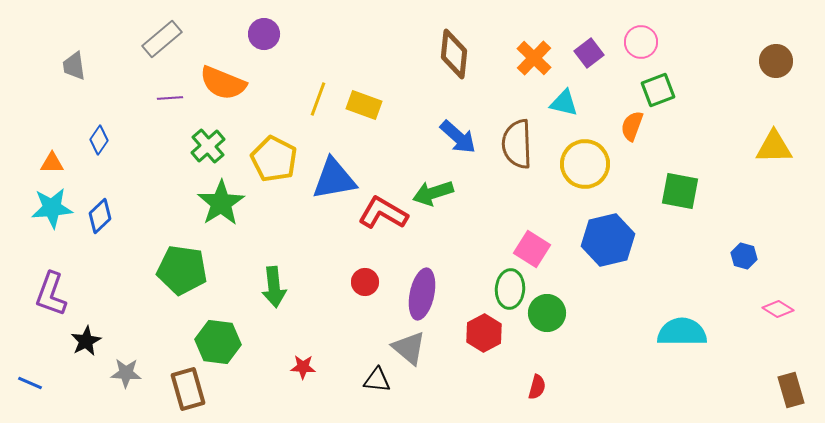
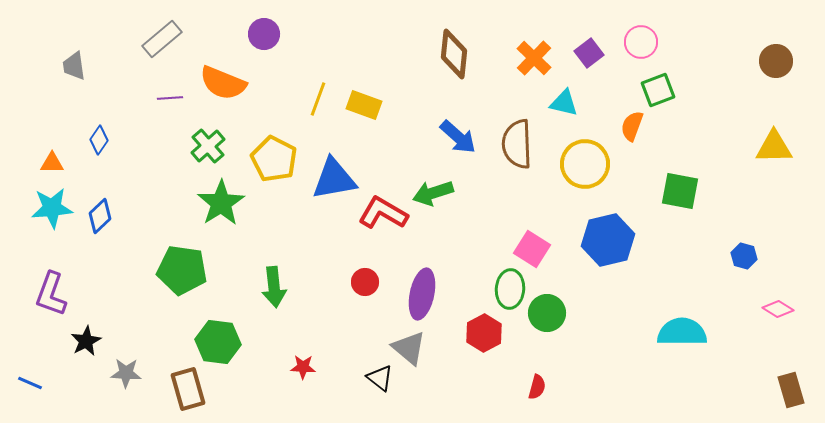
black triangle at (377, 380): moved 3 px right, 2 px up; rotated 32 degrees clockwise
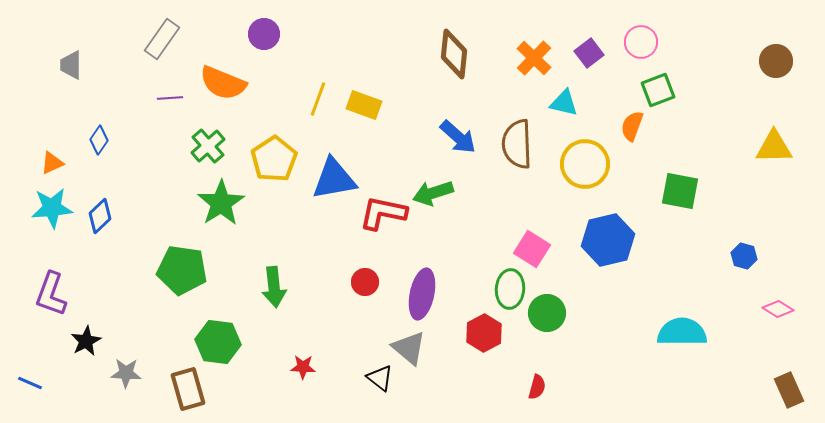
gray rectangle at (162, 39): rotated 15 degrees counterclockwise
gray trapezoid at (74, 66): moved 3 px left, 1 px up; rotated 8 degrees clockwise
yellow pentagon at (274, 159): rotated 12 degrees clockwise
orange triangle at (52, 163): rotated 25 degrees counterclockwise
red L-shape at (383, 213): rotated 18 degrees counterclockwise
brown rectangle at (791, 390): moved 2 px left; rotated 8 degrees counterclockwise
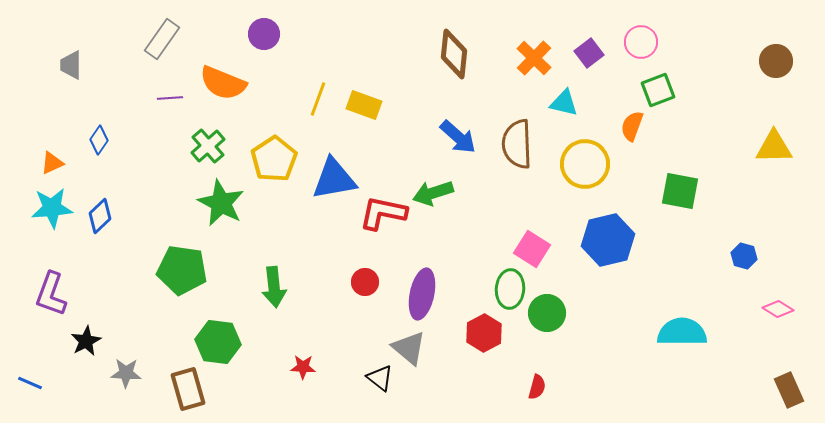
green star at (221, 203): rotated 12 degrees counterclockwise
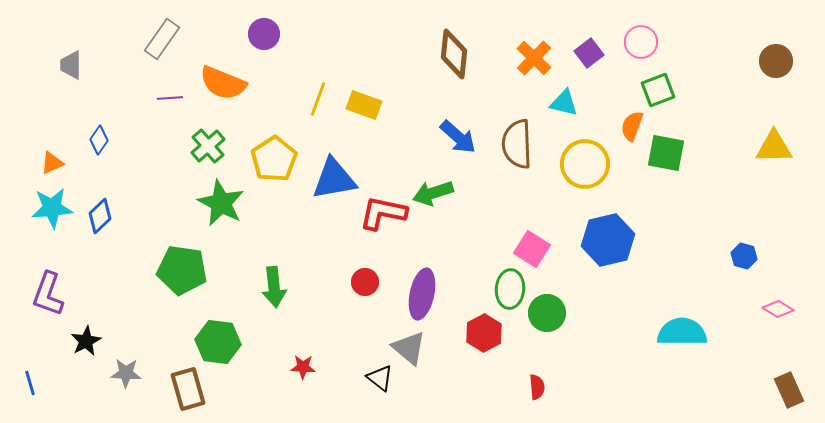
green square at (680, 191): moved 14 px left, 38 px up
purple L-shape at (51, 294): moved 3 px left
blue line at (30, 383): rotated 50 degrees clockwise
red semicircle at (537, 387): rotated 20 degrees counterclockwise
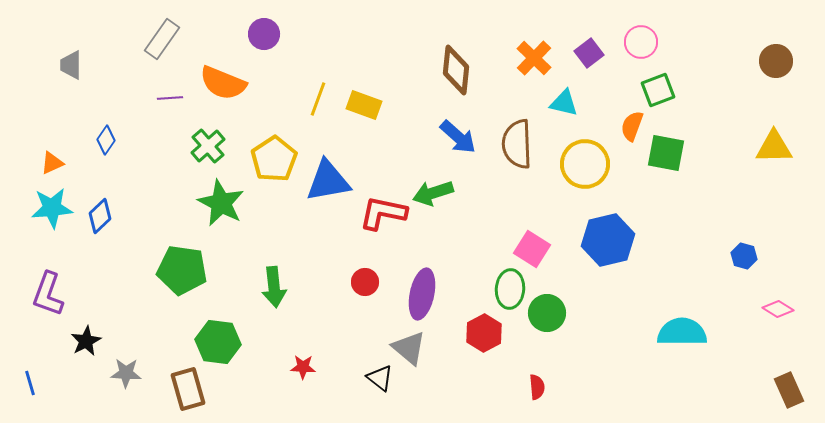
brown diamond at (454, 54): moved 2 px right, 16 px down
blue diamond at (99, 140): moved 7 px right
blue triangle at (334, 179): moved 6 px left, 2 px down
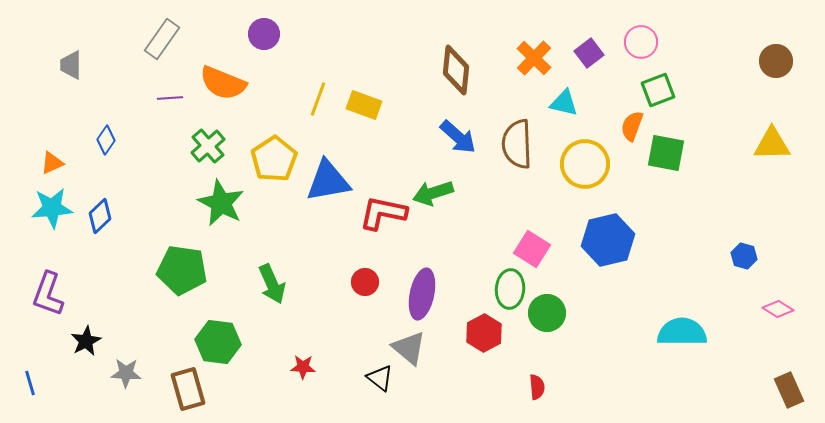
yellow triangle at (774, 147): moved 2 px left, 3 px up
green arrow at (274, 287): moved 2 px left, 3 px up; rotated 18 degrees counterclockwise
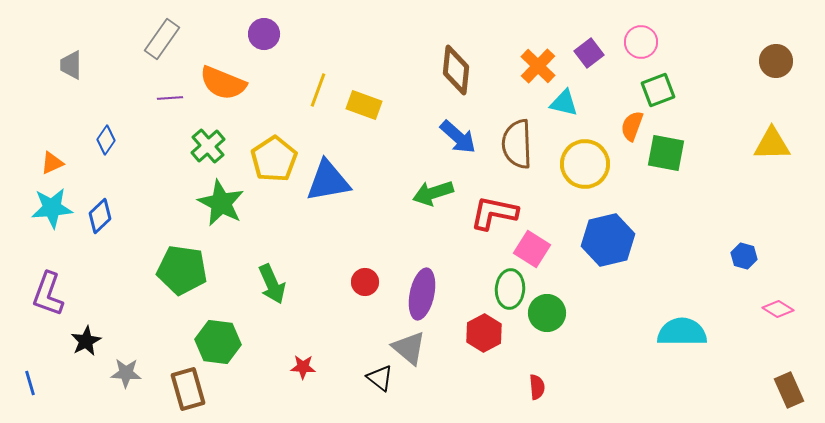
orange cross at (534, 58): moved 4 px right, 8 px down
yellow line at (318, 99): moved 9 px up
red L-shape at (383, 213): moved 111 px right
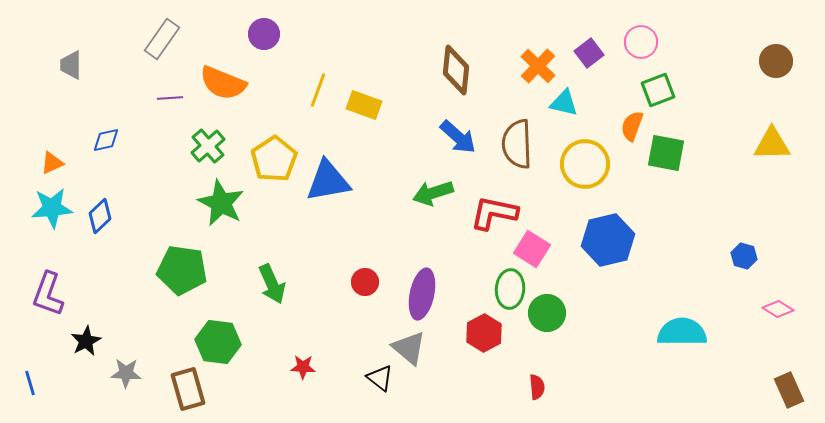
blue diamond at (106, 140): rotated 44 degrees clockwise
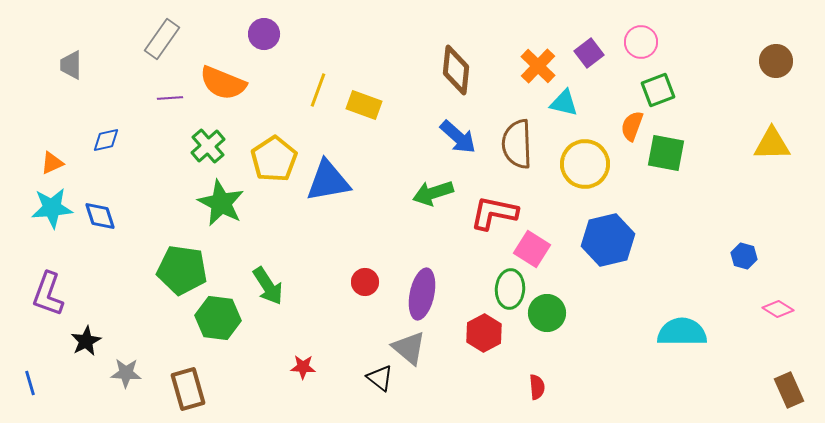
blue diamond at (100, 216): rotated 64 degrees counterclockwise
green arrow at (272, 284): moved 4 px left, 2 px down; rotated 9 degrees counterclockwise
green hexagon at (218, 342): moved 24 px up
